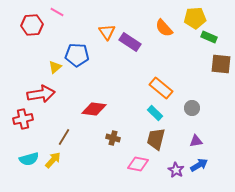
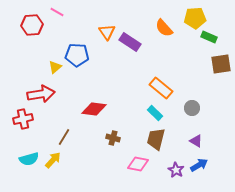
brown square: rotated 15 degrees counterclockwise
purple triangle: rotated 40 degrees clockwise
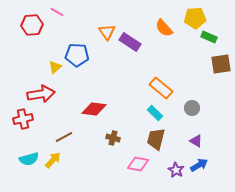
brown line: rotated 30 degrees clockwise
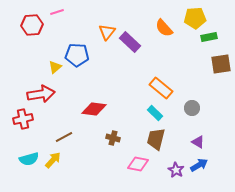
pink line: rotated 48 degrees counterclockwise
orange triangle: rotated 12 degrees clockwise
green rectangle: rotated 35 degrees counterclockwise
purple rectangle: rotated 10 degrees clockwise
purple triangle: moved 2 px right, 1 px down
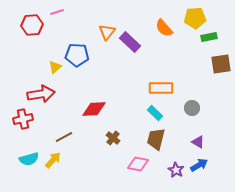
orange rectangle: rotated 40 degrees counterclockwise
red diamond: rotated 10 degrees counterclockwise
brown cross: rotated 24 degrees clockwise
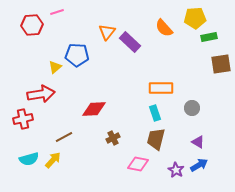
cyan rectangle: rotated 28 degrees clockwise
brown cross: rotated 24 degrees clockwise
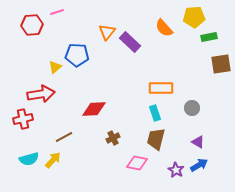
yellow pentagon: moved 1 px left, 1 px up
pink diamond: moved 1 px left, 1 px up
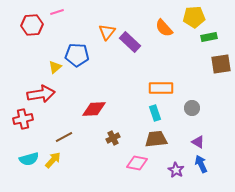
brown trapezoid: rotated 70 degrees clockwise
blue arrow: moved 2 px right, 1 px up; rotated 84 degrees counterclockwise
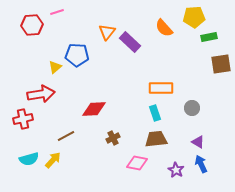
brown line: moved 2 px right, 1 px up
